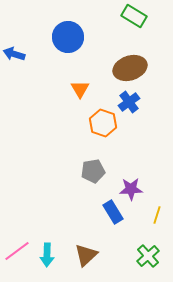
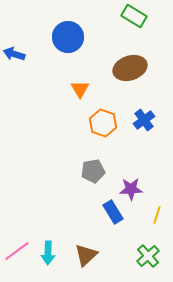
blue cross: moved 15 px right, 18 px down
cyan arrow: moved 1 px right, 2 px up
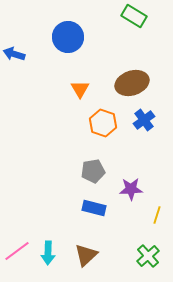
brown ellipse: moved 2 px right, 15 px down
blue rectangle: moved 19 px left, 4 px up; rotated 45 degrees counterclockwise
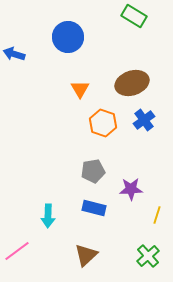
cyan arrow: moved 37 px up
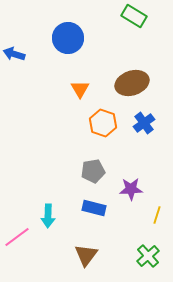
blue circle: moved 1 px down
blue cross: moved 3 px down
pink line: moved 14 px up
brown triangle: rotated 10 degrees counterclockwise
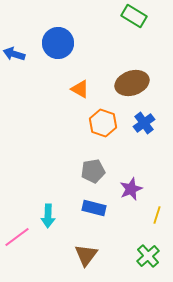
blue circle: moved 10 px left, 5 px down
orange triangle: rotated 30 degrees counterclockwise
purple star: rotated 20 degrees counterclockwise
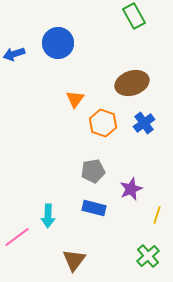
green rectangle: rotated 30 degrees clockwise
blue arrow: rotated 35 degrees counterclockwise
orange triangle: moved 5 px left, 10 px down; rotated 36 degrees clockwise
brown triangle: moved 12 px left, 5 px down
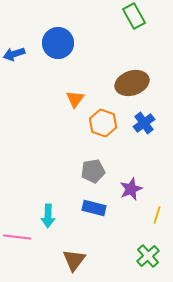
pink line: rotated 44 degrees clockwise
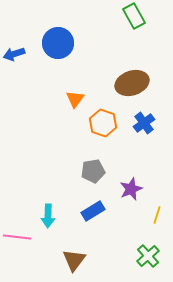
blue rectangle: moved 1 px left, 3 px down; rotated 45 degrees counterclockwise
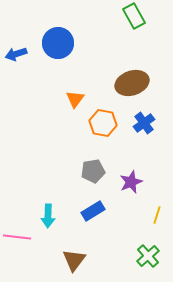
blue arrow: moved 2 px right
orange hexagon: rotated 8 degrees counterclockwise
purple star: moved 7 px up
